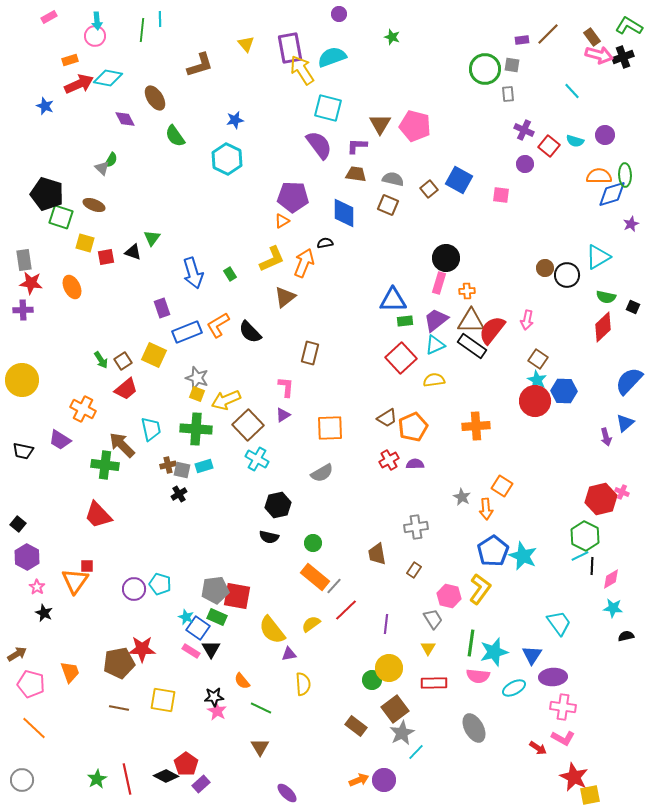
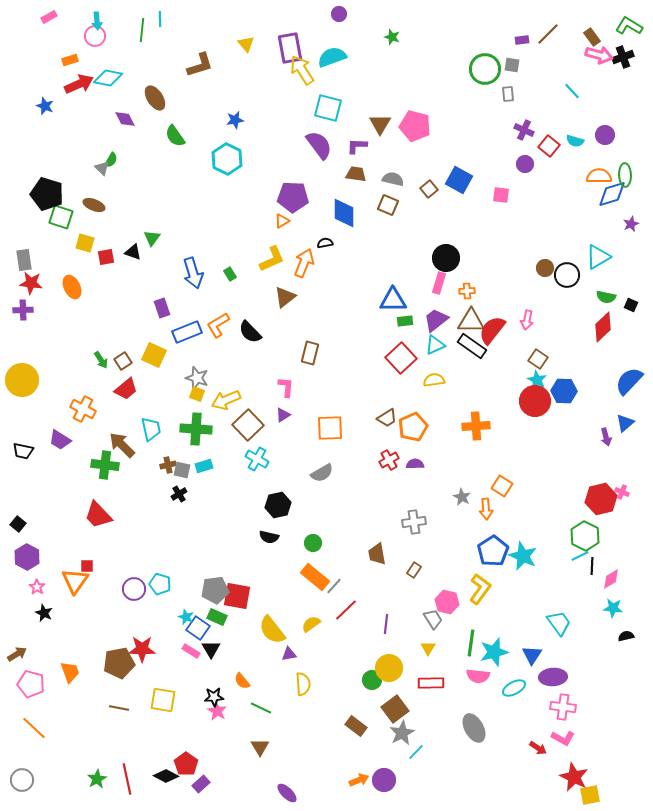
black square at (633, 307): moved 2 px left, 2 px up
gray cross at (416, 527): moved 2 px left, 5 px up
pink hexagon at (449, 596): moved 2 px left, 6 px down
red rectangle at (434, 683): moved 3 px left
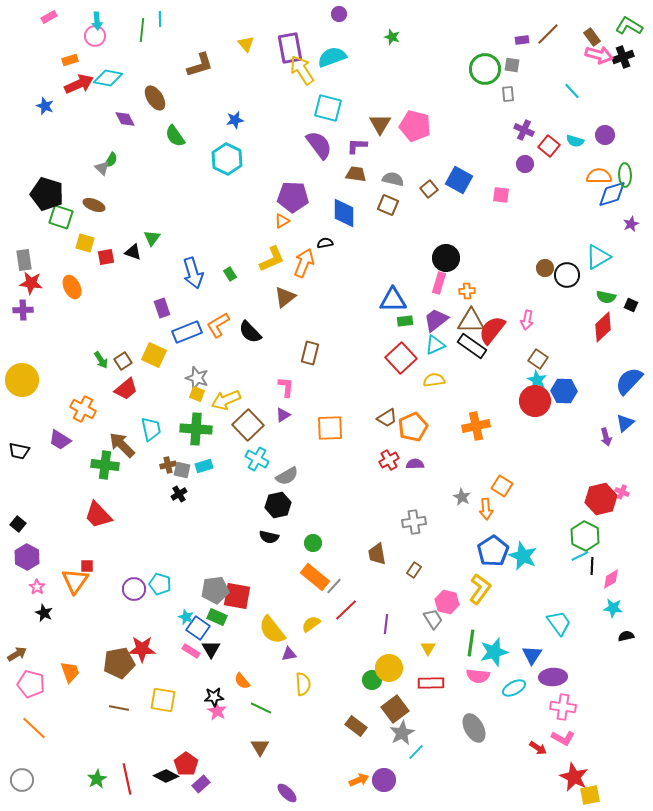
orange cross at (476, 426): rotated 8 degrees counterclockwise
black trapezoid at (23, 451): moved 4 px left
gray semicircle at (322, 473): moved 35 px left, 3 px down
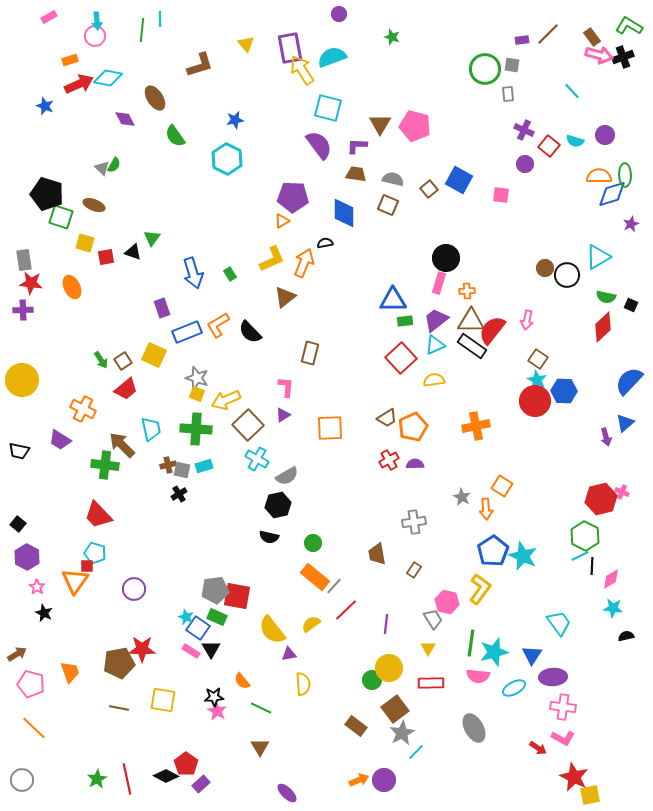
green semicircle at (111, 160): moved 3 px right, 5 px down
cyan pentagon at (160, 584): moved 65 px left, 31 px up
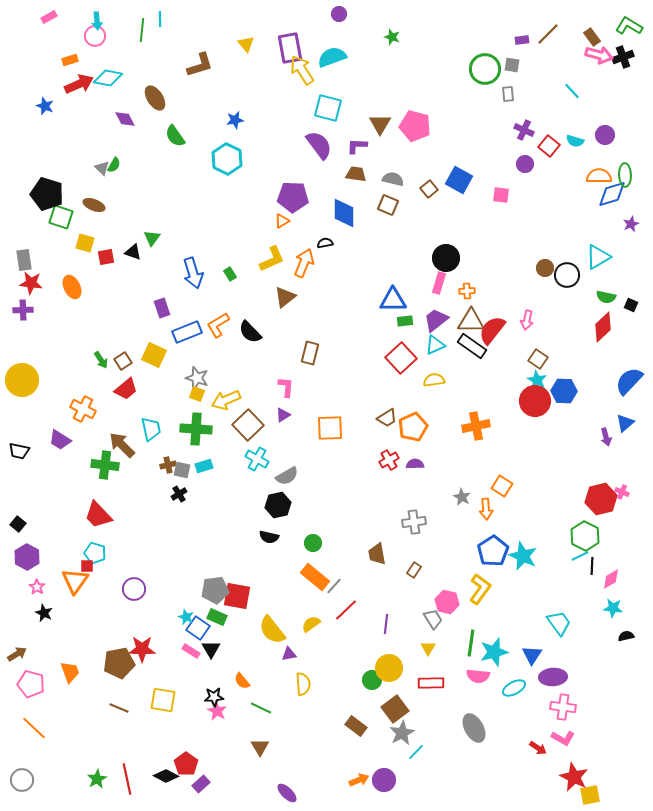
brown line at (119, 708): rotated 12 degrees clockwise
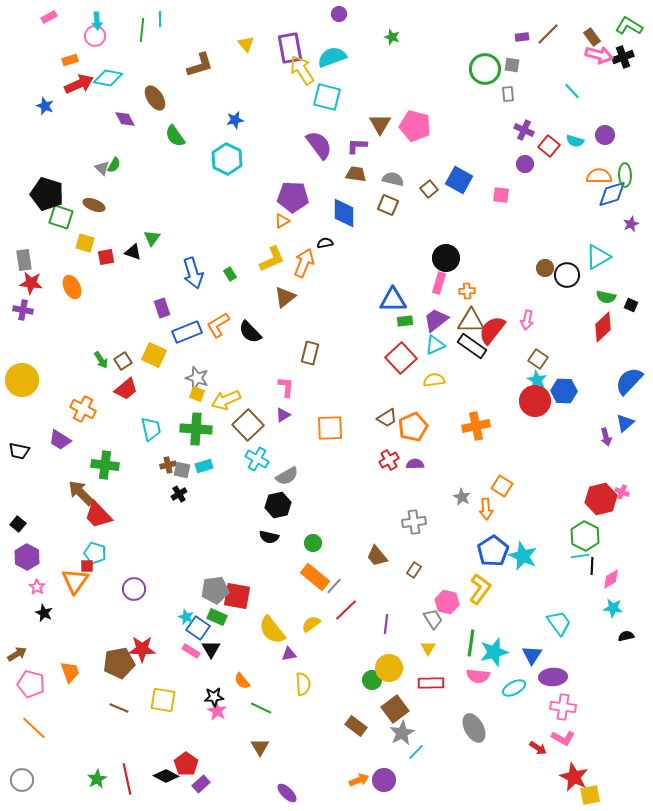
purple rectangle at (522, 40): moved 3 px up
cyan square at (328, 108): moved 1 px left, 11 px up
purple cross at (23, 310): rotated 12 degrees clockwise
brown arrow at (122, 445): moved 41 px left, 48 px down
brown trapezoid at (377, 554): moved 2 px down; rotated 30 degrees counterclockwise
cyan line at (580, 556): rotated 18 degrees clockwise
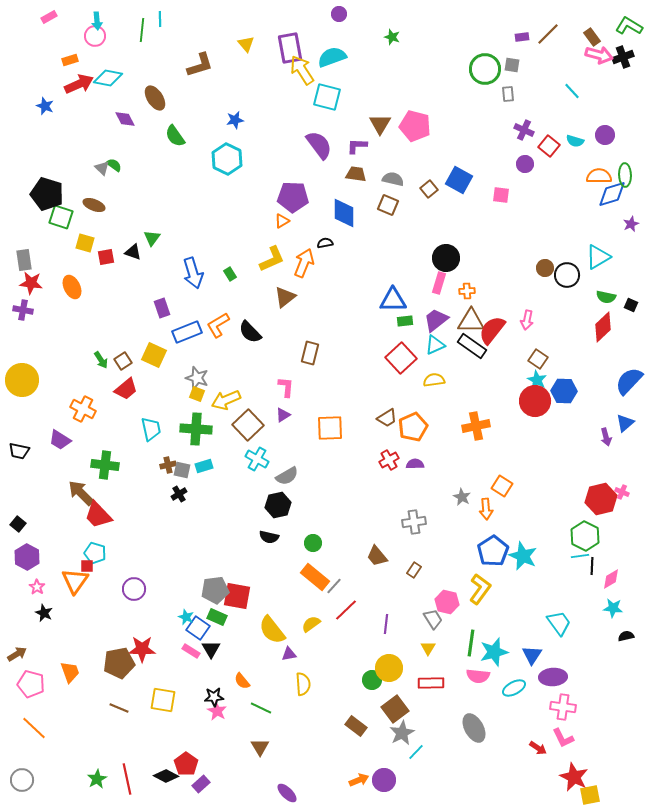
green semicircle at (114, 165): rotated 84 degrees counterclockwise
pink L-shape at (563, 738): rotated 35 degrees clockwise
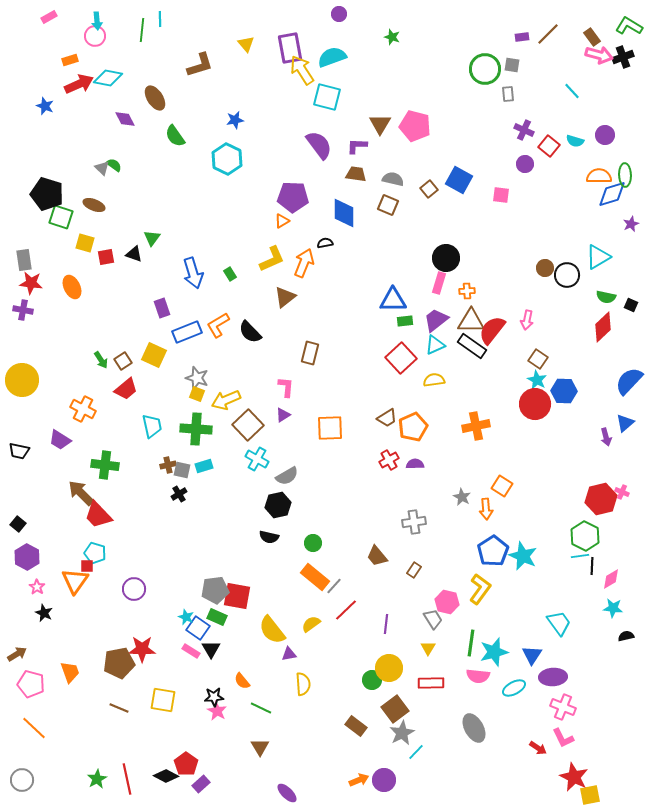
black triangle at (133, 252): moved 1 px right, 2 px down
red circle at (535, 401): moved 3 px down
cyan trapezoid at (151, 429): moved 1 px right, 3 px up
pink cross at (563, 707): rotated 15 degrees clockwise
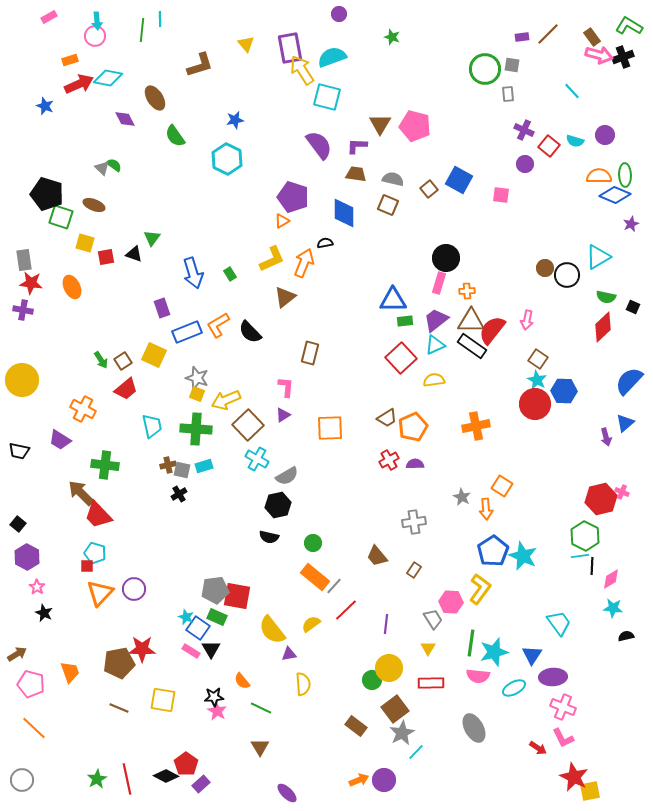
blue diamond at (612, 194): moved 3 px right, 1 px down; rotated 40 degrees clockwise
purple pentagon at (293, 197): rotated 16 degrees clockwise
black square at (631, 305): moved 2 px right, 2 px down
orange triangle at (75, 581): moved 25 px right, 12 px down; rotated 8 degrees clockwise
pink hexagon at (447, 602): moved 4 px right; rotated 10 degrees counterclockwise
yellow square at (590, 795): moved 4 px up
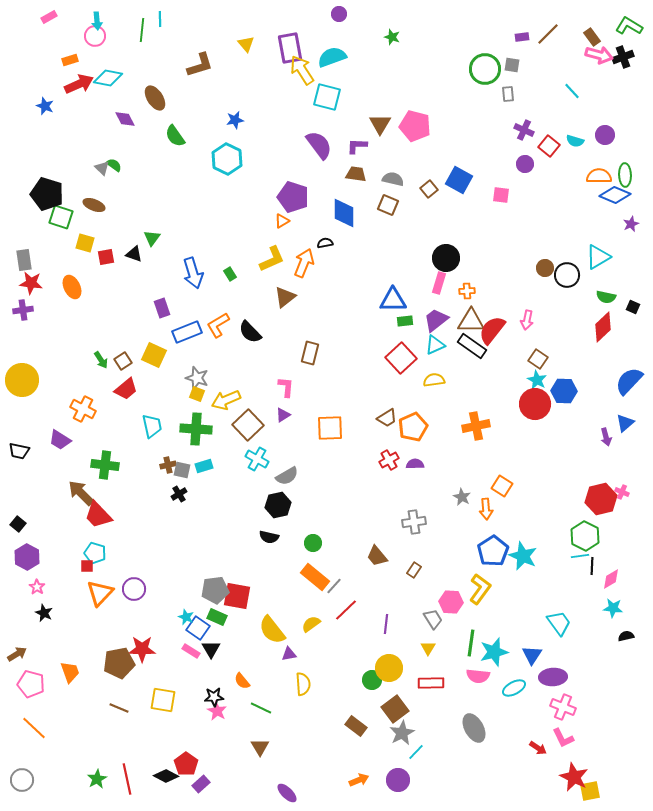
purple cross at (23, 310): rotated 18 degrees counterclockwise
purple circle at (384, 780): moved 14 px right
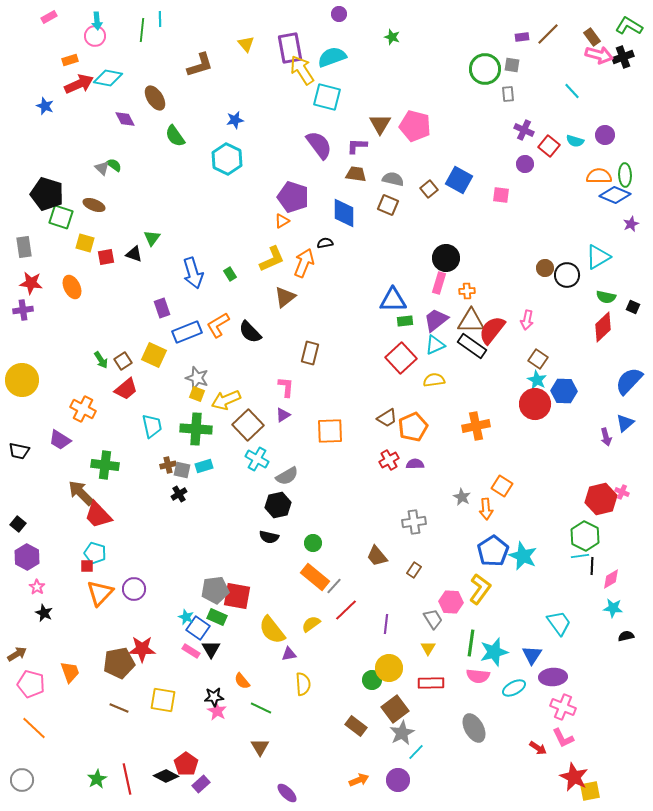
gray rectangle at (24, 260): moved 13 px up
orange square at (330, 428): moved 3 px down
